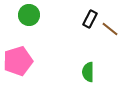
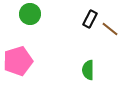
green circle: moved 1 px right, 1 px up
green semicircle: moved 2 px up
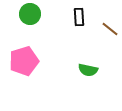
black rectangle: moved 11 px left, 2 px up; rotated 30 degrees counterclockwise
pink pentagon: moved 6 px right
green semicircle: rotated 78 degrees counterclockwise
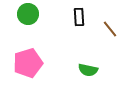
green circle: moved 2 px left
brown line: rotated 12 degrees clockwise
pink pentagon: moved 4 px right, 2 px down
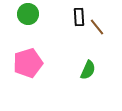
brown line: moved 13 px left, 2 px up
green semicircle: rotated 78 degrees counterclockwise
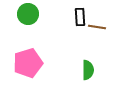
black rectangle: moved 1 px right
brown line: rotated 42 degrees counterclockwise
green semicircle: rotated 24 degrees counterclockwise
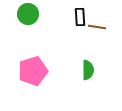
pink pentagon: moved 5 px right, 8 px down
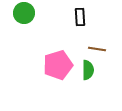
green circle: moved 4 px left, 1 px up
brown line: moved 22 px down
pink pentagon: moved 25 px right, 6 px up
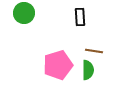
brown line: moved 3 px left, 2 px down
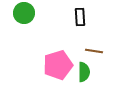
green semicircle: moved 4 px left, 2 px down
